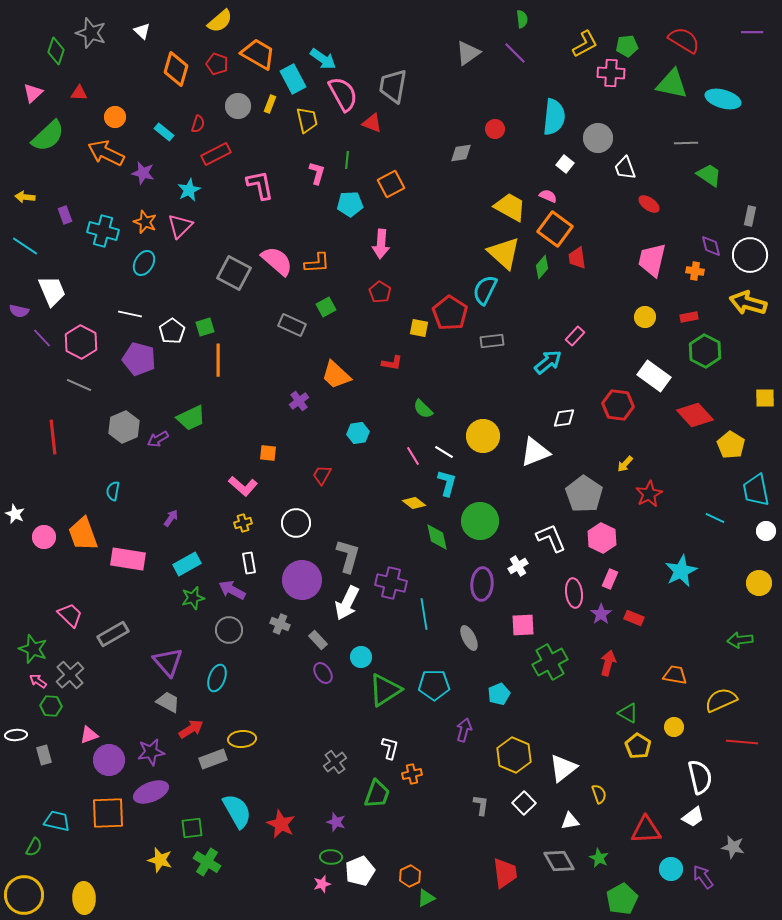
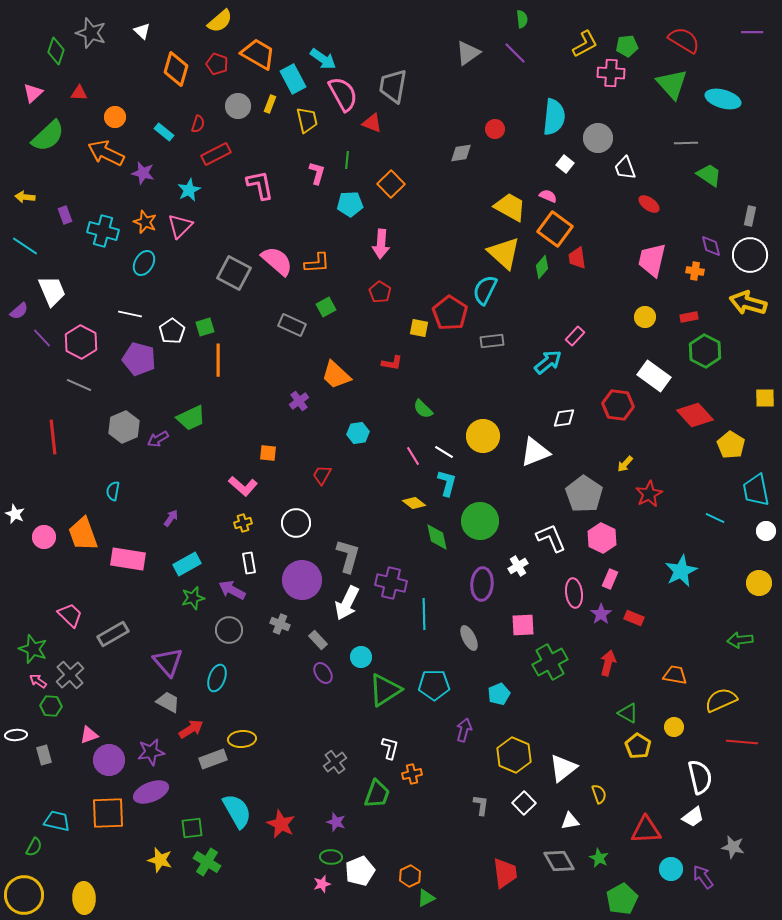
green triangle at (672, 84): rotated 36 degrees clockwise
orange square at (391, 184): rotated 16 degrees counterclockwise
purple semicircle at (19, 311): rotated 54 degrees counterclockwise
cyan line at (424, 614): rotated 8 degrees clockwise
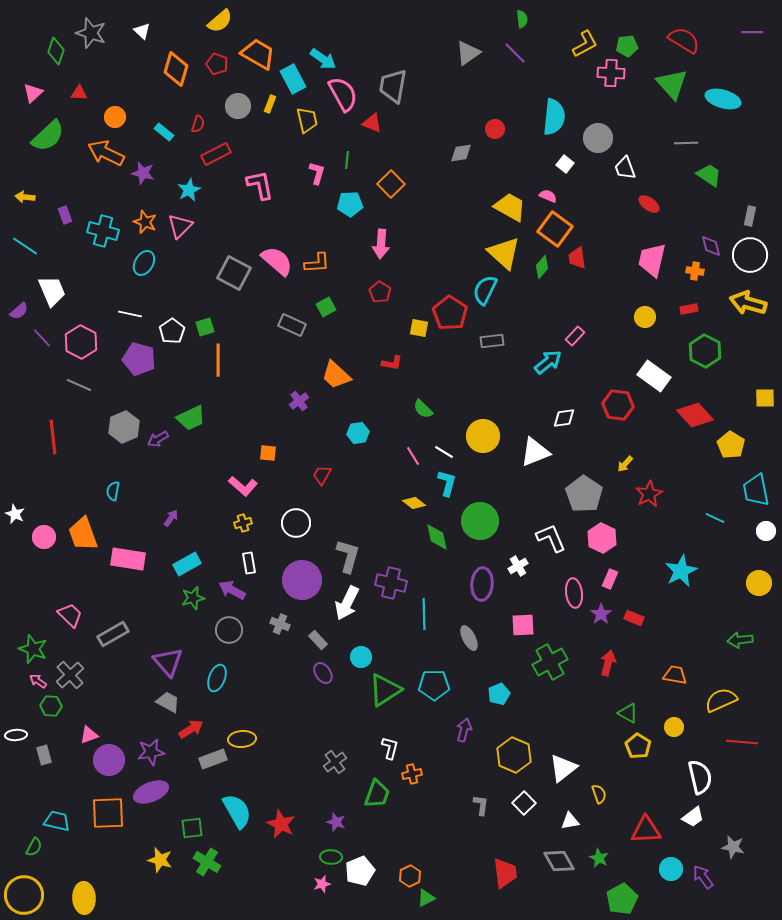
red rectangle at (689, 317): moved 8 px up
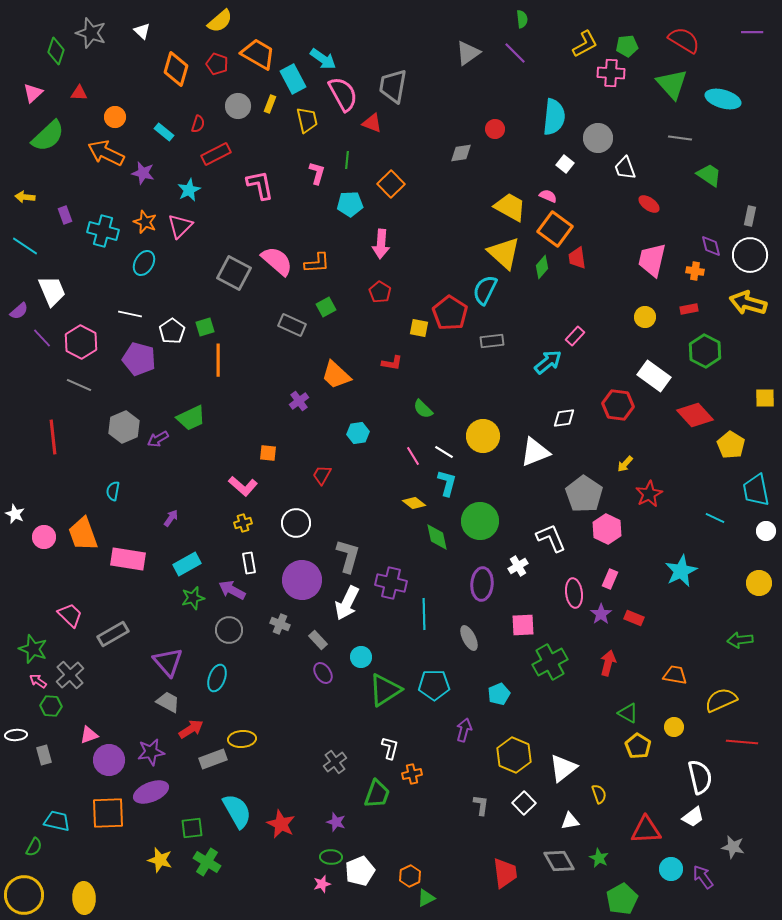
gray line at (686, 143): moved 6 px left, 5 px up; rotated 10 degrees clockwise
pink hexagon at (602, 538): moved 5 px right, 9 px up
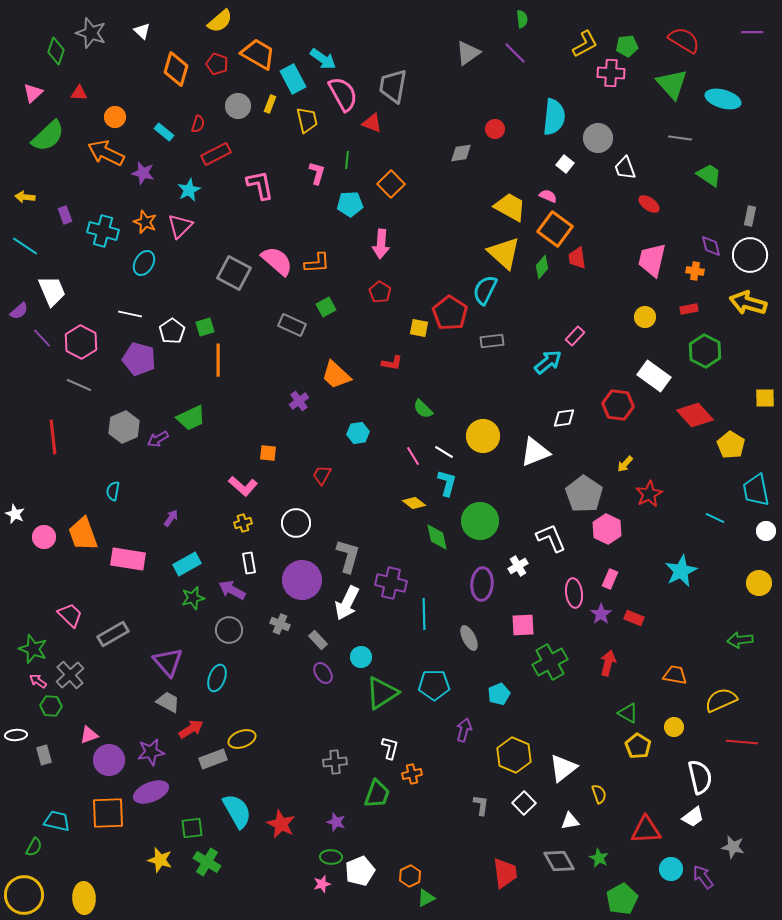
green triangle at (385, 690): moved 3 px left, 3 px down
yellow ellipse at (242, 739): rotated 16 degrees counterclockwise
gray cross at (335, 762): rotated 30 degrees clockwise
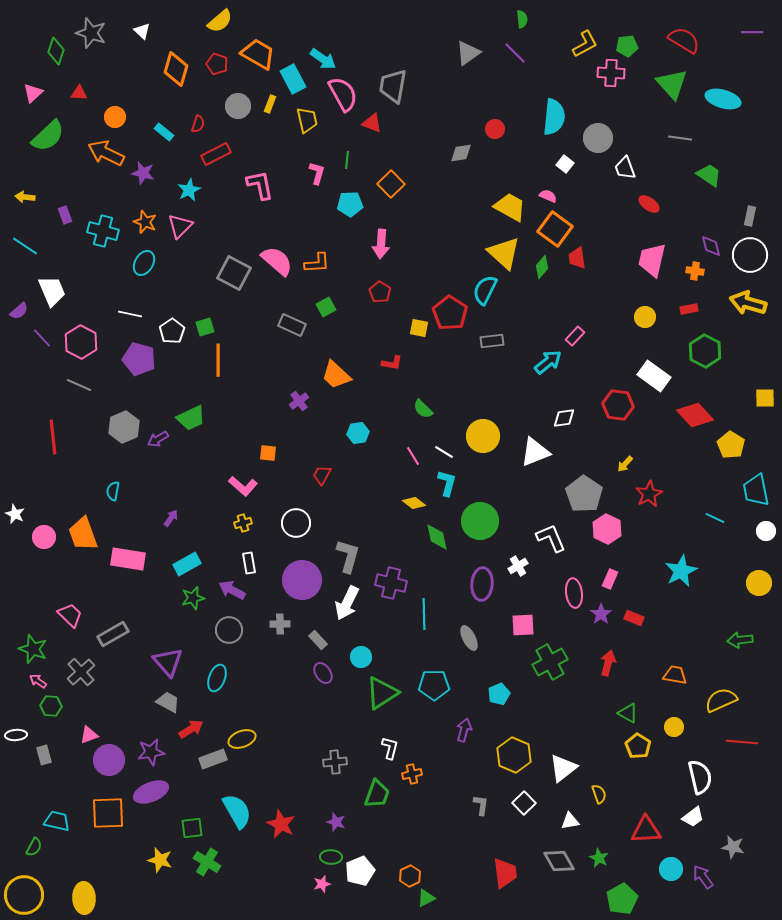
gray cross at (280, 624): rotated 24 degrees counterclockwise
gray cross at (70, 675): moved 11 px right, 3 px up
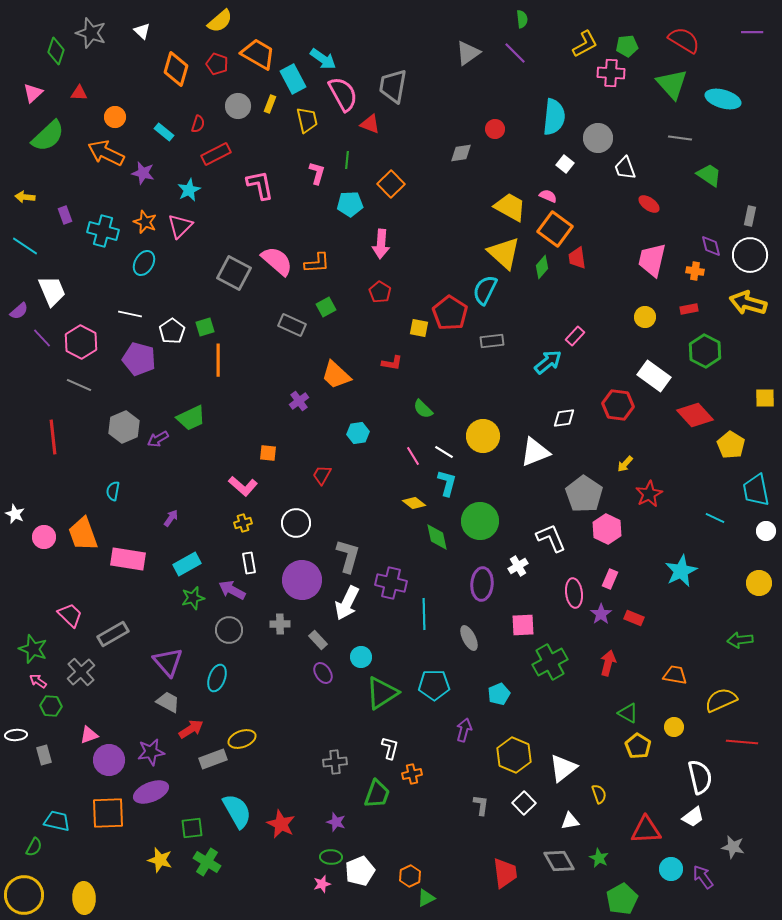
red triangle at (372, 123): moved 2 px left, 1 px down
